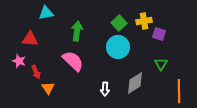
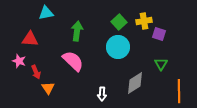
green square: moved 1 px up
white arrow: moved 3 px left, 5 px down
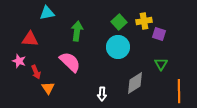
cyan triangle: moved 1 px right
pink semicircle: moved 3 px left, 1 px down
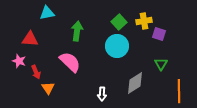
cyan circle: moved 1 px left, 1 px up
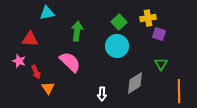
yellow cross: moved 4 px right, 3 px up
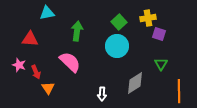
pink star: moved 4 px down
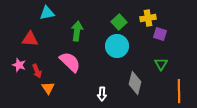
purple square: moved 1 px right
red arrow: moved 1 px right, 1 px up
gray diamond: rotated 45 degrees counterclockwise
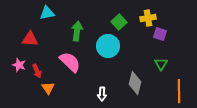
cyan circle: moved 9 px left
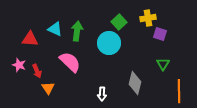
cyan triangle: moved 8 px right, 16 px down; rotated 35 degrees clockwise
cyan circle: moved 1 px right, 3 px up
green triangle: moved 2 px right
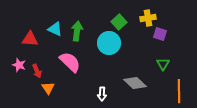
gray diamond: rotated 60 degrees counterclockwise
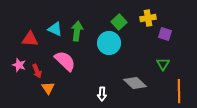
purple square: moved 5 px right
pink semicircle: moved 5 px left, 1 px up
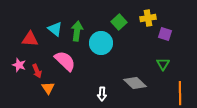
cyan triangle: rotated 14 degrees clockwise
cyan circle: moved 8 px left
orange line: moved 1 px right, 2 px down
